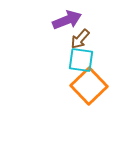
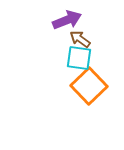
brown arrow: rotated 85 degrees clockwise
cyan square: moved 2 px left, 2 px up
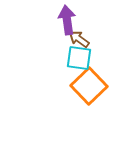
purple arrow: rotated 76 degrees counterclockwise
brown arrow: moved 1 px left
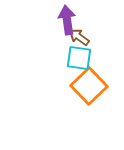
brown arrow: moved 2 px up
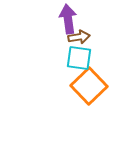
purple arrow: moved 1 px right, 1 px up
brown arrow: rotated 135 degrees clockwise
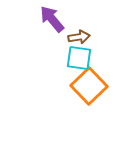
purple arrow: moved 16 px left; rotated 32 degrees counterclockwise
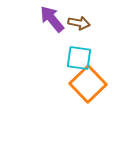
brown arrow: moved 14 px up; rotated 20 degrees clockwise
orange square: moved 1 px left, 2 px up
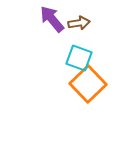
brown arrow: rotated 20 degrees counterclockwise
cyan square: rotated 12 degrees clockwise
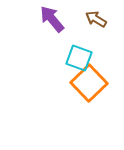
brown arrow: moved 17 px right, 4 px up; rotated 140 degrees counterclockwise
orange square: moved 1 px right, 1 px up
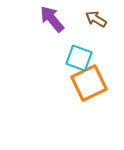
orange square: rotated 18 degrees clockwise
